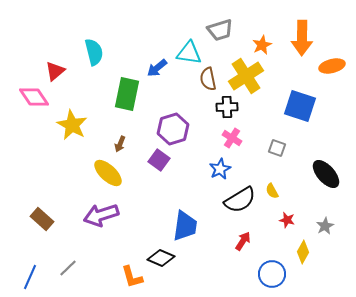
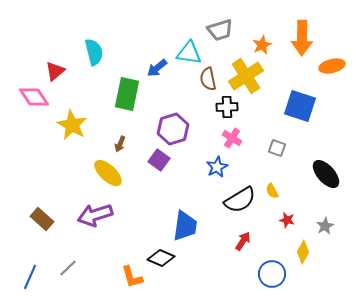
blue star: moved 3 px left, 2 px up
purple arrow: moved 6 px left
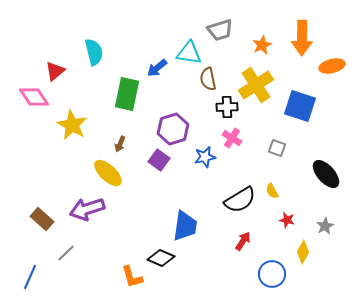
yellow cross: moved 10 px right, 9 px down
blue star: moved 12 px left, 10 px up; rotated 15 degrees clockwise
purple arrow: moved 8 px left, 6 px up
gray line: moved 2 px left, 15 px up
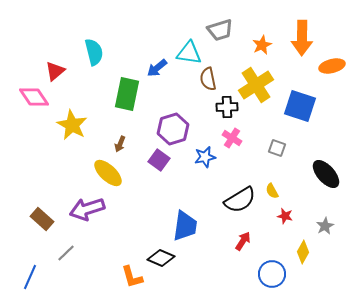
red star: moved 2 px left, 4 px up
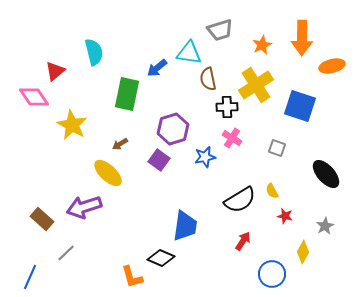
brown arrow: rotated 35 degrees clockwise
purple arrow: moved 3 px left, 2 px up
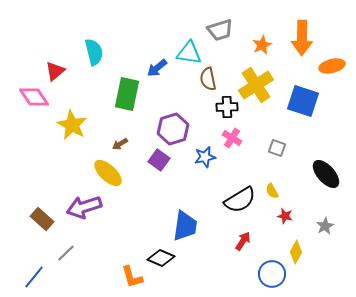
blue square: moved 3 px right, 5 px up
yellow diamond: moved 7 px left
blue line: moved 4 px right; rotated 15 degrees clockwise
